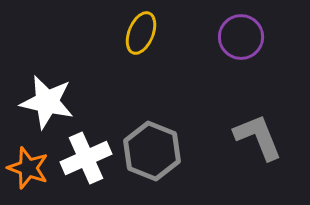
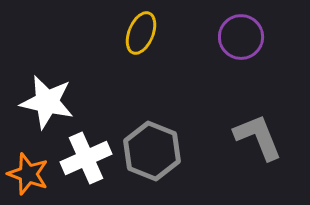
orange star: moved 6 px down
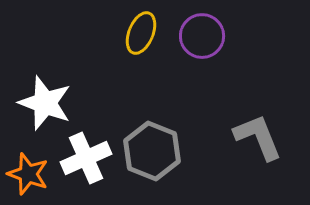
purple circle: moved 39 px left, 1 px up
white star: moved 2 px left, 1 px down; rotated 8 degrees clockwise
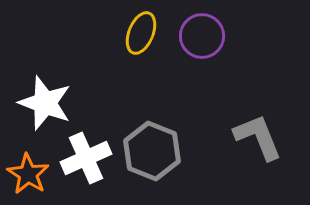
orange star: rotated 12 degrees clockwise
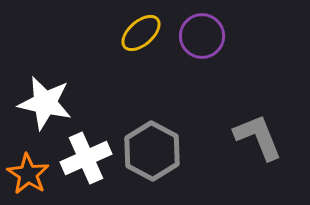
yellow ellipse: rotated 27 degrees clockwise
white star: rotated 8 degrees counterclockwise
gray hexagon: rotated 6 degrees clockwise
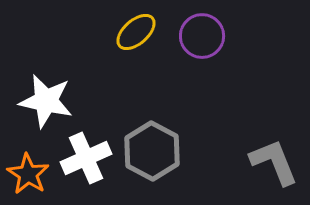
yellow ellipse: moved 5 px left, 1 px up
white star: moved 1 px right, 2 px up
gray L-shape: moved 16 px right, 25 px down
